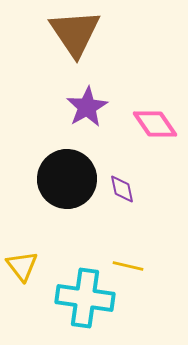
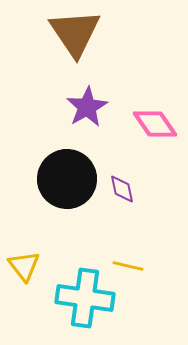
yellow triangle: moved 2 px right
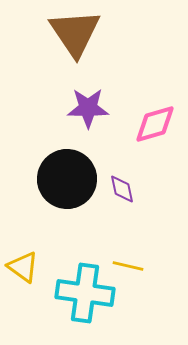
purple star: moved 1 px right, 1 px down; rotated 30 degrees clockwise
pink diamond: rotated 72 degrees counterclockwise
yellow triangle: moved 1 px left, 1 px down; rotated 16 degrees counterclockwise
cyan cross: moved 5 px up
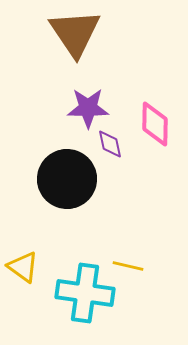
pink diamond: rotated 72 degrees counterclockwise
purple diamond: moved 12 px left, 45 px up
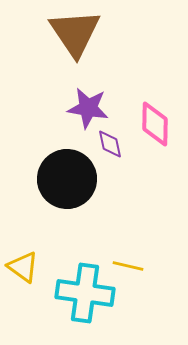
purple star: rotated 9 degrees clockwise
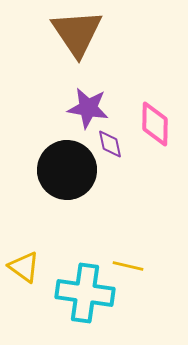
brown triangle: moved 2 px right
black circle: moved 9 px up
yellow triangle: moved 1 px right
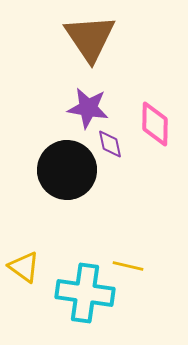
brown triangle: moved 13 px right, 5 px down
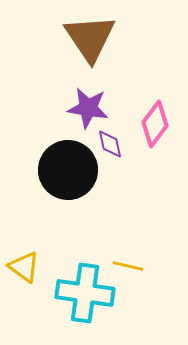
pink diamond: rotated 36 degrees clockwise
black circle: moved 1 px right
